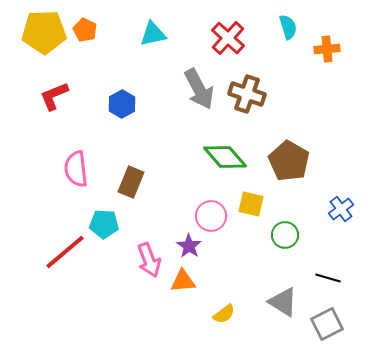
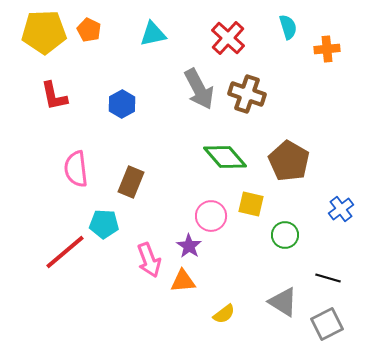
orange pentagon: moved 4 px right
red L-shape: rotated 80 degrees counterclockwise
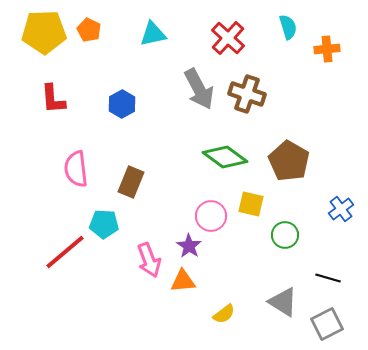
red L-shape: moved 1 px left, 3 px down; rotated 8 degrees clockwise
green diamond: rotated 12 degrees counterclockwise
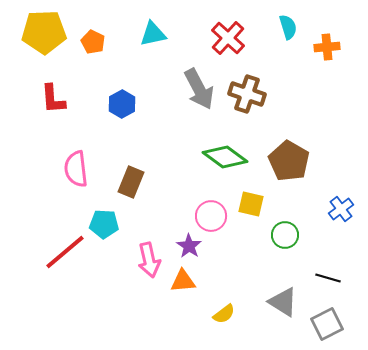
orange pentagon: moved 4 px right, 12 px down
orange cross: moved 2 px up
pink arrow: rotated 8 degrees clockwise
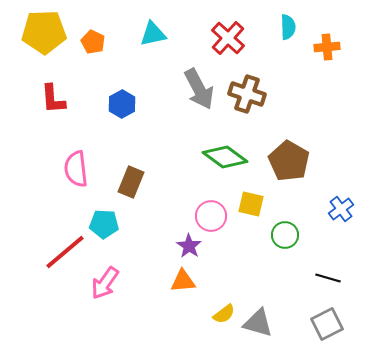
cyan semicircle: rotated 15 degrees clockwise
pink arrow: moved 44 px left, 23 px down; rotated 48 degrees clockwise
gray triangle: moved 25 px left, 21 px down; rotated 16 degrees counterclockwise
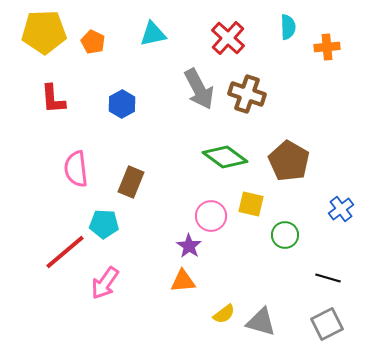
gray triangle: moved 3 px right, 1 px up
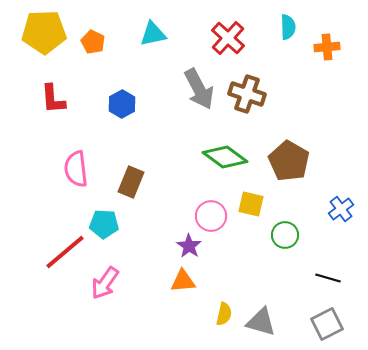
yellow semicircle: rotated 40 degrees counterclockwise
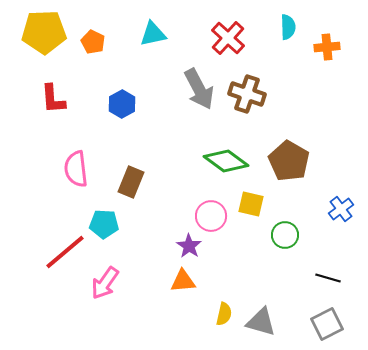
green diamond: moved 1 px right, 4 px down
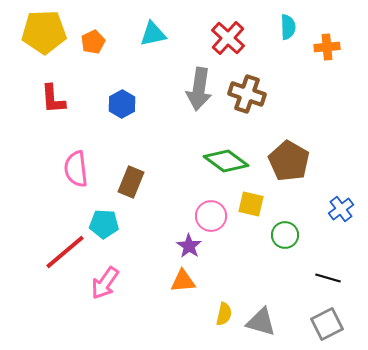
orange pentagon: rotated 20 degrees clockwise
gray arrow: rotated 36 degrees clockwise
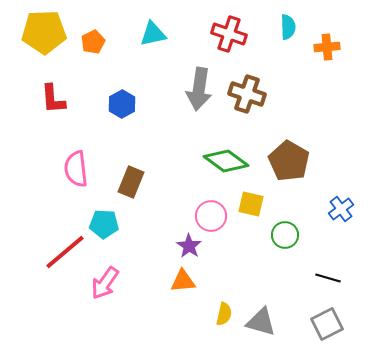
red cross: moved 1 px right, 4 px up; rotated 24 degrees counterclockwise
